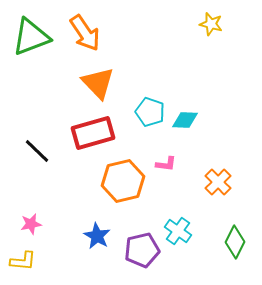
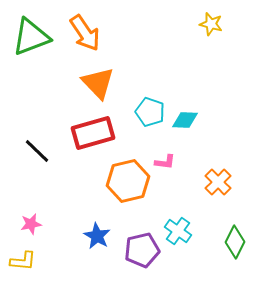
pink L-shape: moved 1 px left, 2 px up
orange hexagon: moved 5 px right
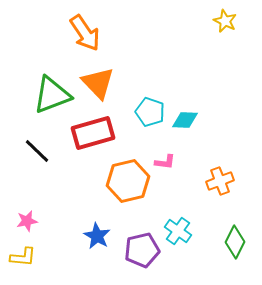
yellow star: moved 14 px right, 3 px up; rotated 10 degrees clockwise
green triangle: moved 21 px right, 58 px down
orange cross: moved 2 px right, 1 px up; rotated 24 degrees clockwise
pink star: moved 4 px left, 3 px up
yellow L-shape: moved 4 px up
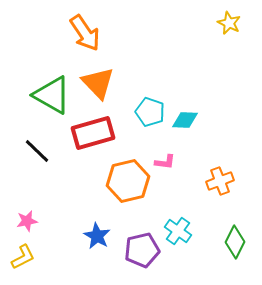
yellow star: moved 4 px right, 2 px down
green triangle: rotated 51 degrees clockwise
yellow L-shape: rotated 32 degrees counterclockwise
